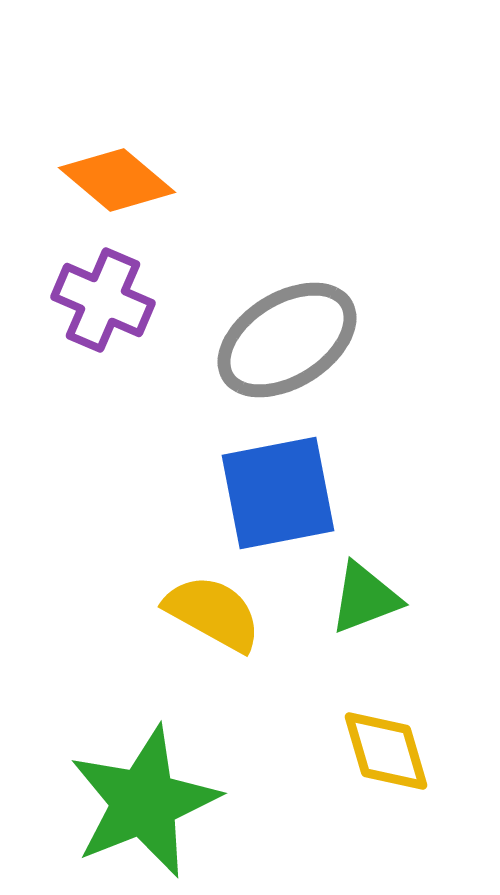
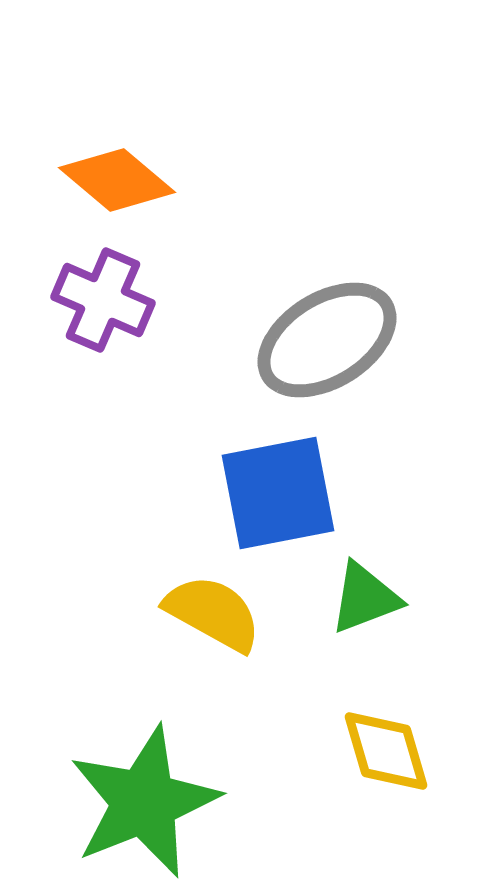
gray ellipse: moved 40 px right
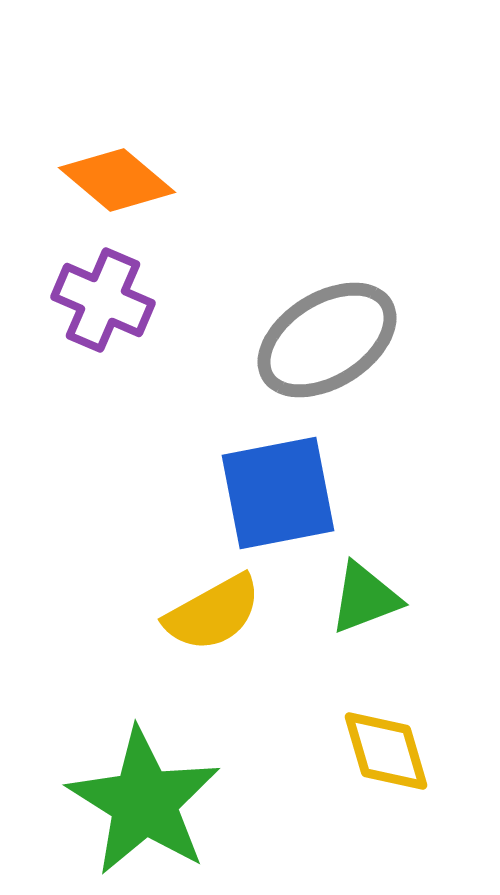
yellow semicircle: rotated 122 degrees clockwise
green star: rotated 18 degrees counterclockwise
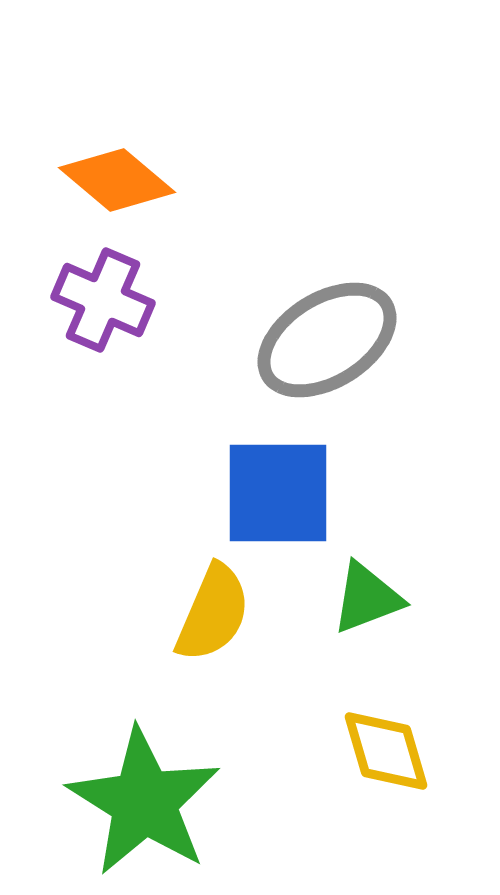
blue square: rotated 11 degrees clockwise
green triangle: moved 2 px right
yellow semicircle: rotated 38 degrees counterclockwise
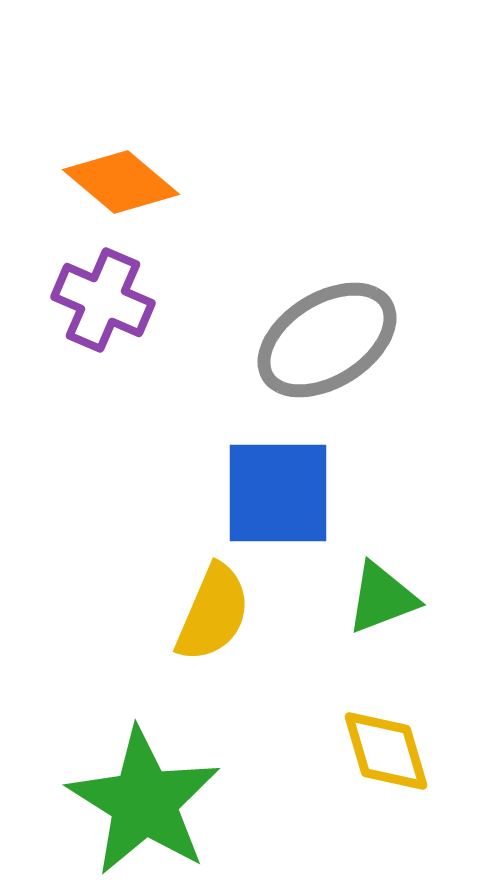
orange diamond: moved 4 px right, 2 px down
green triangle: moved 15 px right
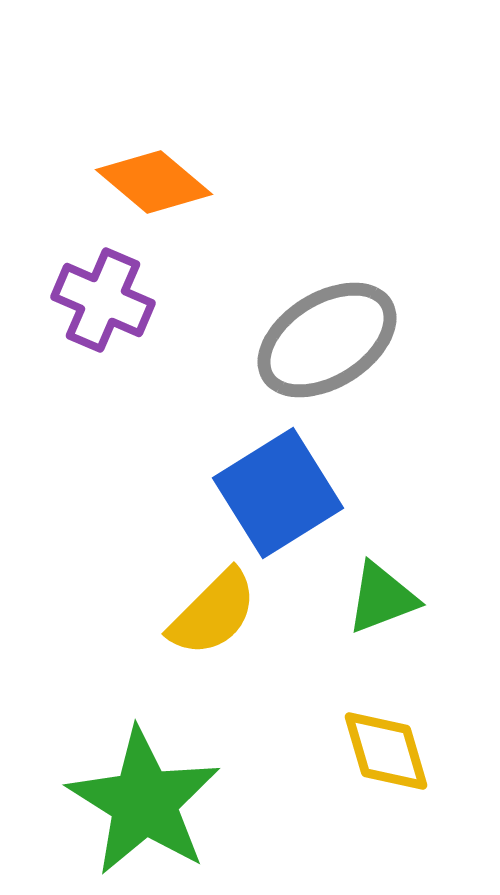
orange diamond: moved 33 px right
blue square: rotated 32 degrees counterclockwise
yellow semicircle: rotated 22 degrees clockwise
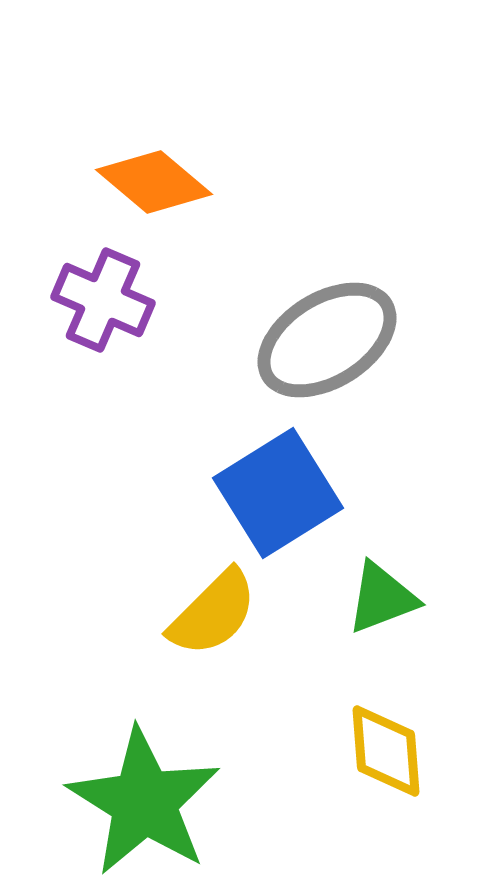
yellow diamond: rotated 12 degrees clockwise
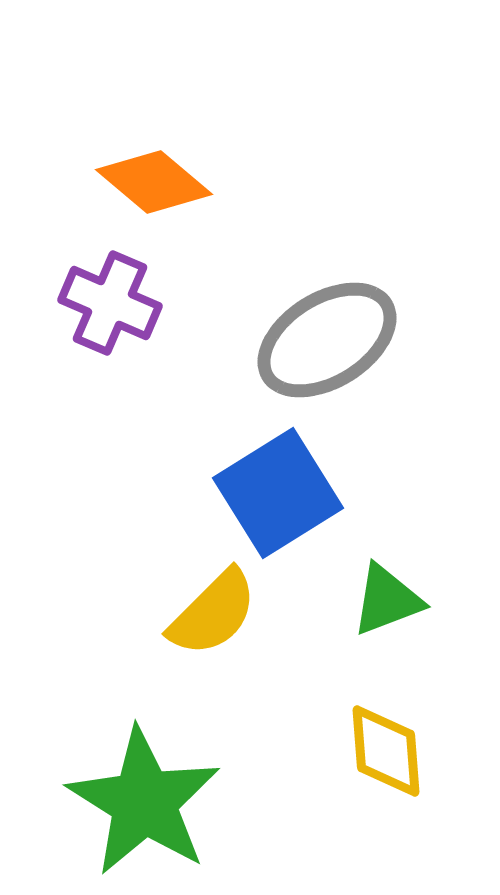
purple cross: moved 7 px right, 3 px down
green triangle: moved 5 px right, 2 px down
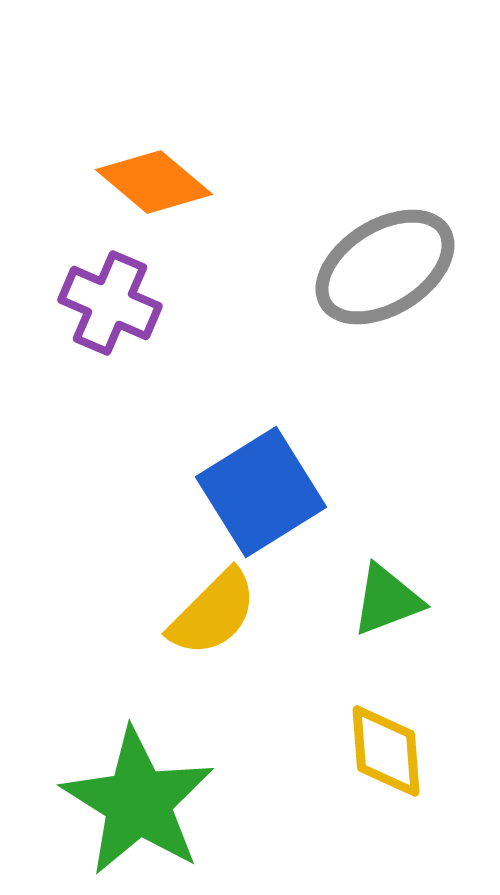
gray ellipse: moved 58 px right, 73 px up
blue square: moved 17 px left, 1 px up
green star: moved 6 px left
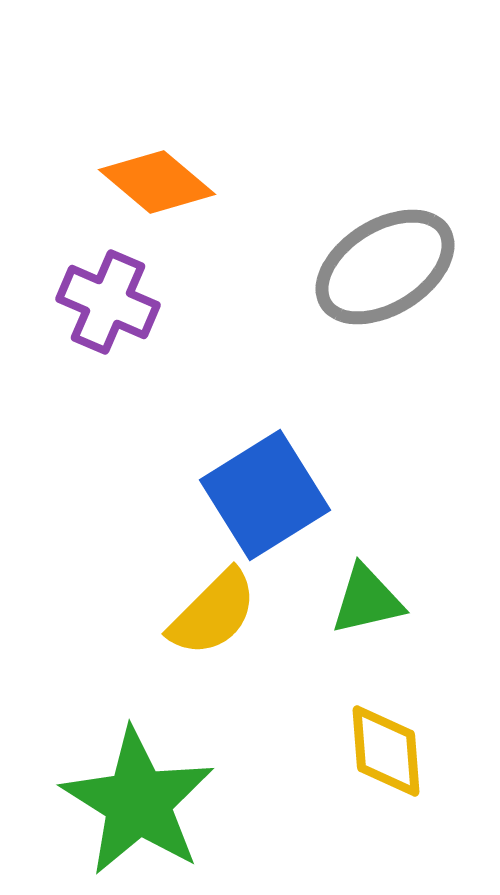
orange diamond: moved 3 px right
purple cross: moved 2 px left, 1 px up
blue square: moved 4 px right, 3 px down
green triangle: moved 20 px left; rotated 8 degrees clockwise
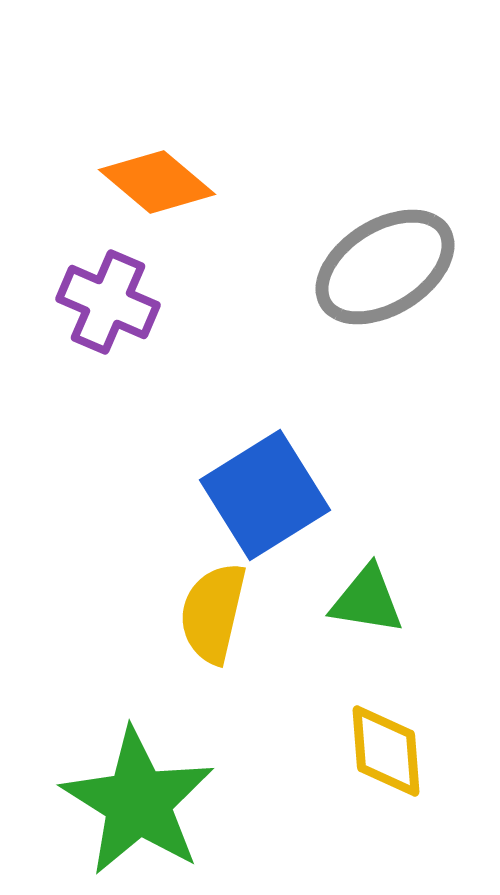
green triangle: rotated 22 degrees clockwise
yellow semicircle: rotated 148 degrees clockwise
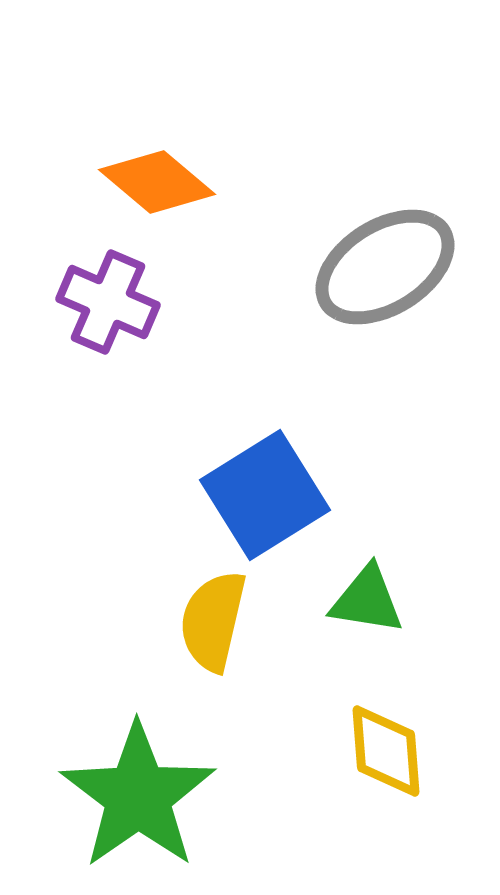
yellow semicircle: moved 8 px down
green star: moved 6 px up; rotated 5 degrees clockwise
